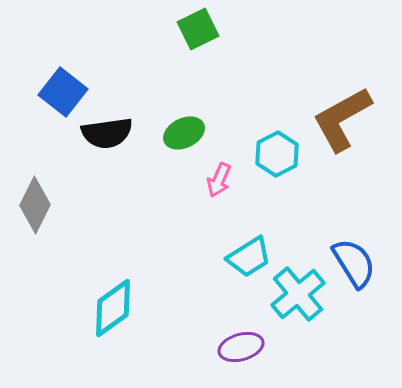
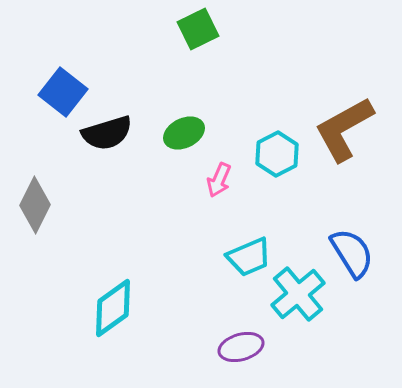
brown L-shape: moved 2 px right, 10 px down
black semicircle: rotated 9 degrees counterclockwise
cyan trapezoid: rotated 9 degrees clockwise
blue semicircle: moved 2 px left, 10 px up
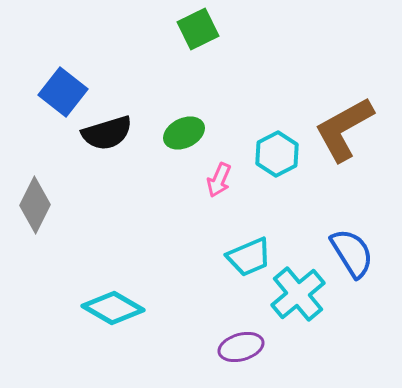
cyan diamond: rotated 66 degrees clockwise
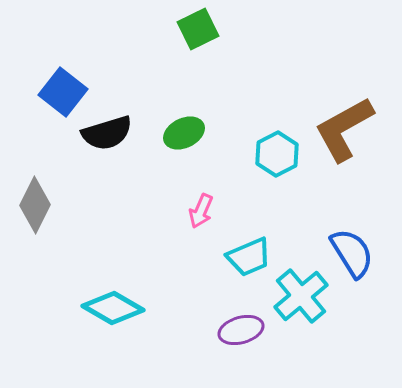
pink arrow: moved 18 px left, 31 px down
cyan cross: moved 3 px right, 2 px down
purple ellipse: moved 17 px up
